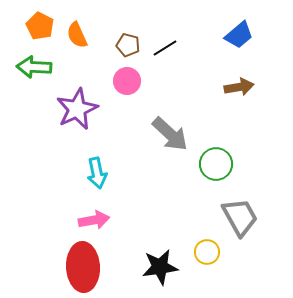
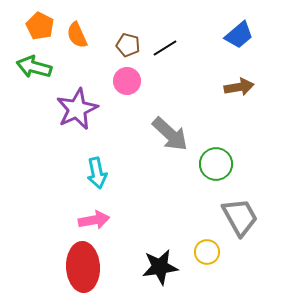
green arrow: rotated 12 degrees clockwise
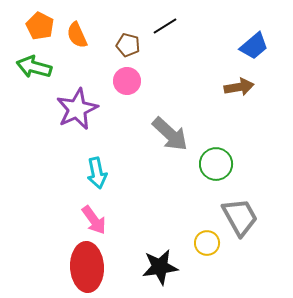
blue trapezoid: moved 15 px right, 11 px down
black line: moved 22 px up
pink arrow: rotated 64 degrees clockwise
yellow circle: moved 9 px up
red ellipse: moved 4 px right
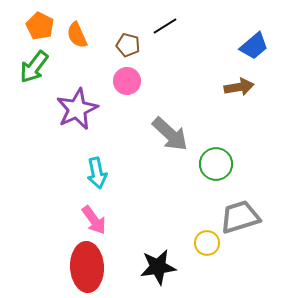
green arrow: rotated 68 degrees counterclockwise
gray trapezoid: rotated 78 degrees counterclockwise
black star: moved 2 px left
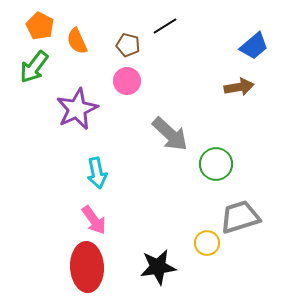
orange semicircle: moved 6 px down
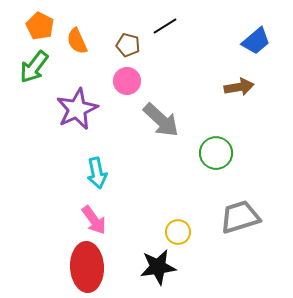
blue trapezoid: moved 2 px right, 5 px up
gray arrow: moved 9 px left, 14 px up
green circle: moved 11 px up
yellow circle: moved 29 px left, 11 px up
